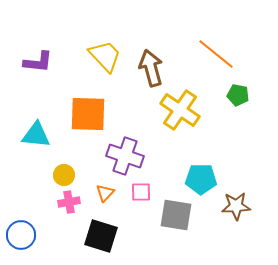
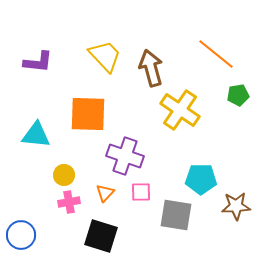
green pentagon: rotated 20 degrees counterclockwise
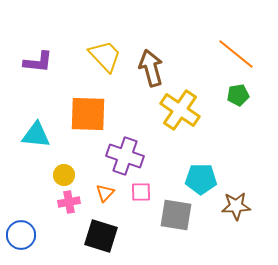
orange line: moved 20 px right
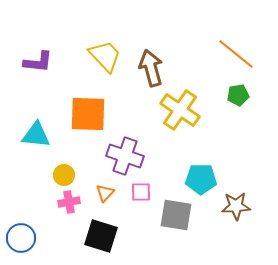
blue circle: moved 3 px down
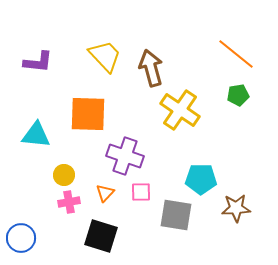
brown star: moved 2 px down
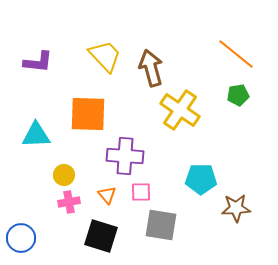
cyan triangle: rotated 8 degrees counterclockwise
purple cross: rotated 15 degrees counterclockwise
orange triangle: moved 2 px right, 2 px down; rotated 24 degrees counterclockwise
gray square: moved 15 px left, 10 px down
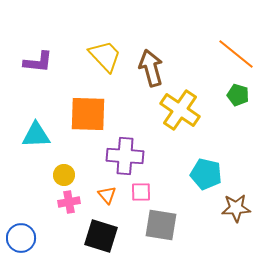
green pentagon: rotated 25 degrees clockwise
cyan pentagon: moved 5 px right, 5 px up; rotated 12 degrees clockwise
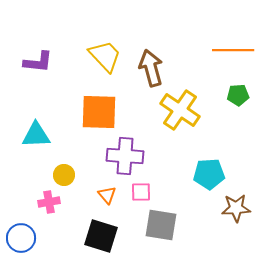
orange line: moved 3 px left, 4 px up; rotated 39 degrees counterclockwise
green pentagon: rotated 20 degrees counterclockwise
orange square: moved 11 px right, 2 px up
cyan pentagon: moved 3 px right; rotated 16 degrees counterclockwise
pink cross: moved 20 px left
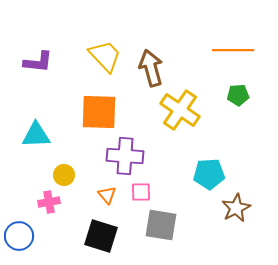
brown star: rotated 24 degrees counterclockwise
blue circle: moved 2 px left, 2 px up
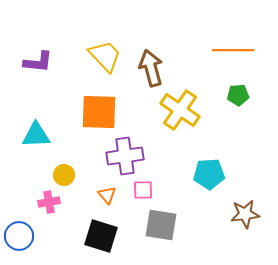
purple cross: rotated 12 degrees counterclockwise
pink square: moved 2 px right, 2 px up
brown star: moved 9 px right, 6 px down; rotated 20 degrees clockwise
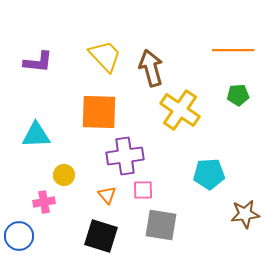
pink cross: moved 5 px left
